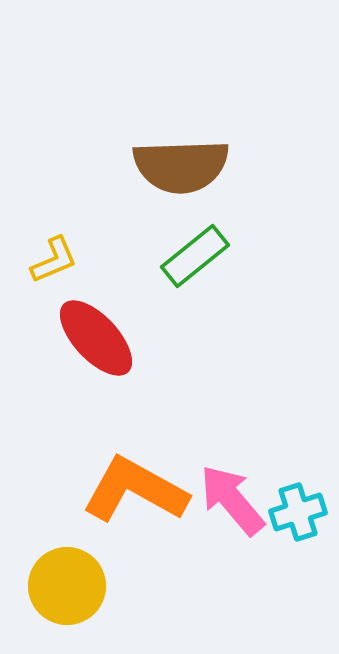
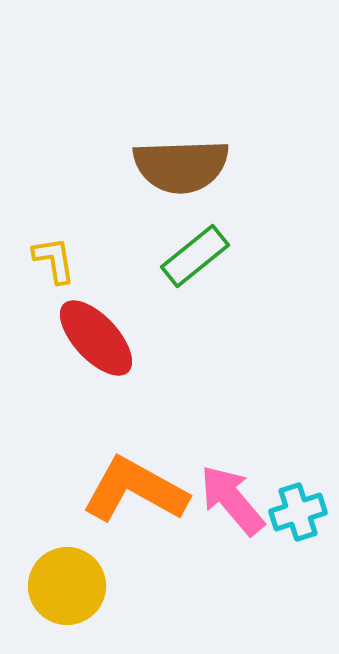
yellow L-shape: rotated 76 degrees counterclockwise
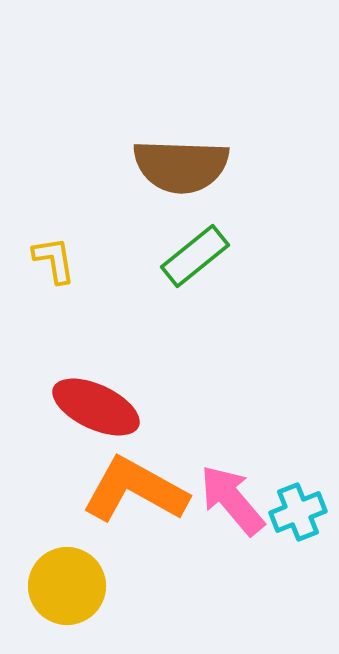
brown semicircle: rotated 4 degrees clockwise
red ellipse: moved 69 px down; rotated 22 degrees counterclockwise
cyan cross: rotated 4 degrees counterclockwise
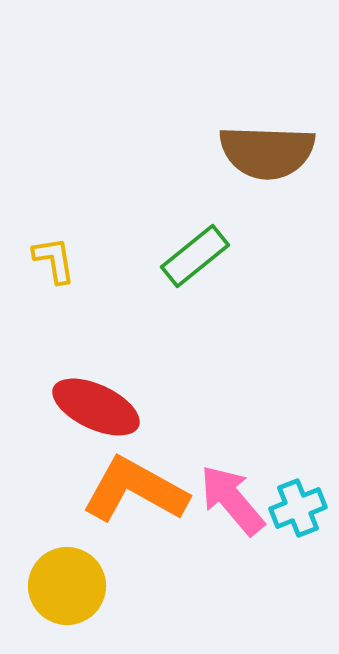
brown semicircle: moved 86 px right, 14 px up
cyan cross: moved 4 px up
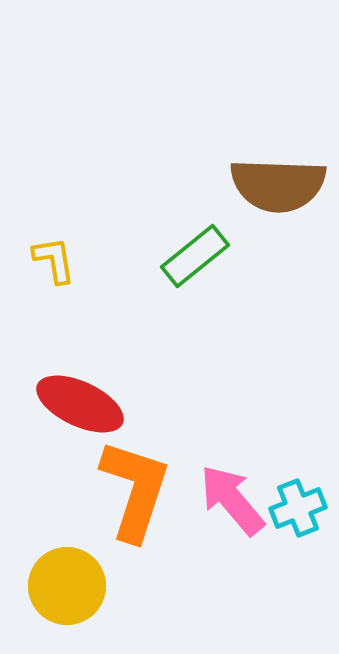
brown semicircle: moved 11 px right, 33 px down
red ellipse: moved 16 px left, 3 px up
orange L-shape: rotated 79 degrees clockwise
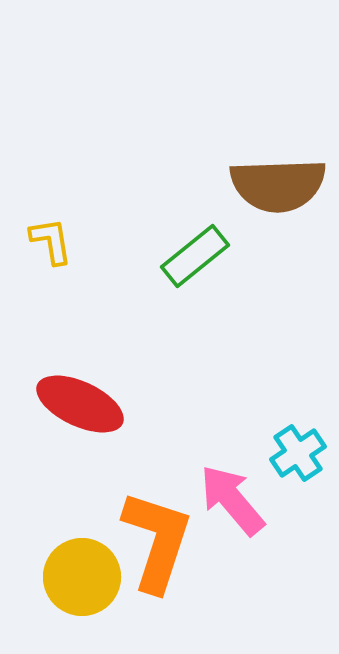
brown semicircle: rotated 4 degrees counterclockwise
yellow L-shape: moved 3 px left, 19 px up
orange L-shape: moved 22 px right, 51 px down
cyan cross: moved 55 px up; rotated 12 degrees counterclockwise
yellow circle: moved 15 px right, 9 px up
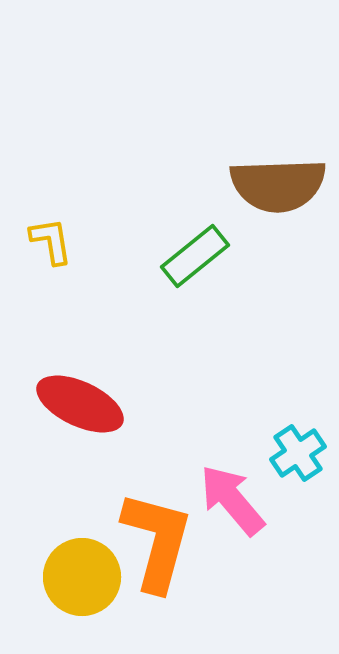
orange L-shape: rotated 3 degrees counterclockwise
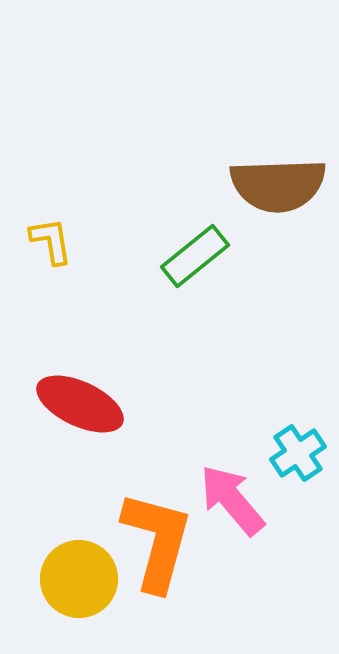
yellow circle: moved 3 px left, 2 px down
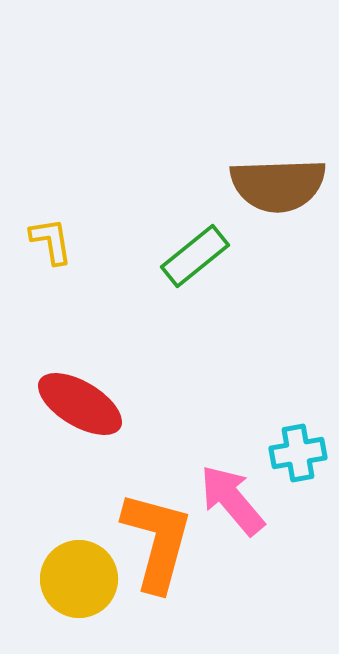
red ellipse: rotated 6 degrees clockwise
cyan cross: rotated 24 degrees clockwise
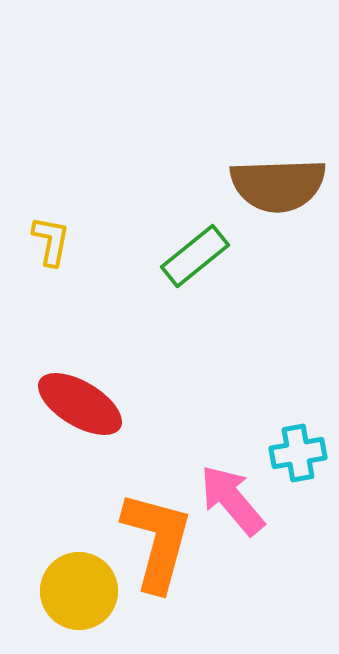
yellow L-shape: rotated 20 degrees clockwise
yellow circle: moved 12 px down
